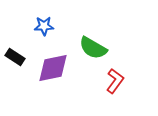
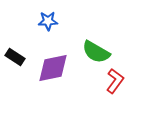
blue star: moved 4 px right, 5 px up
green semicircle: moved 3 px right, 4 px down
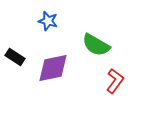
blue star: rotated 18 degrees clockwise
green semicircle: moved 7 px up
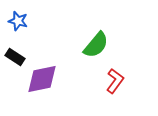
blue star: moved 30 px left
green semicircle: rotated 80 degrees counterclockwise
purple diamond: moved 11 px left, 11 px down
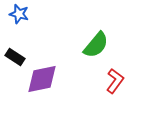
blue star: moved 1 px right, 7 px up
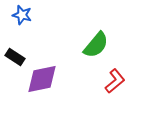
blue star: moved 3 px right, 1 px down
red L-shape: rotated 15 degrees clockwise
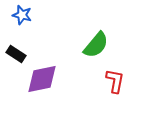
black rectangle: moved 1 px right, 3 px up
red L-shape: rotated 40 degrees counterclockwise
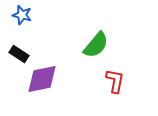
black rectangle: moved 3 px right
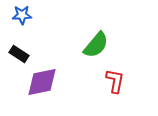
blue star: rotated 18 degrees counterclockwise
purple diamond: moved 3 px down
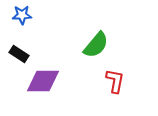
purple diamond: moved 1 px right, 1 px up; rotated 12 degrees clockwise
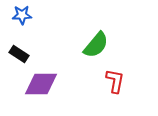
purple diamond: moved 2 px left, 3 px down
